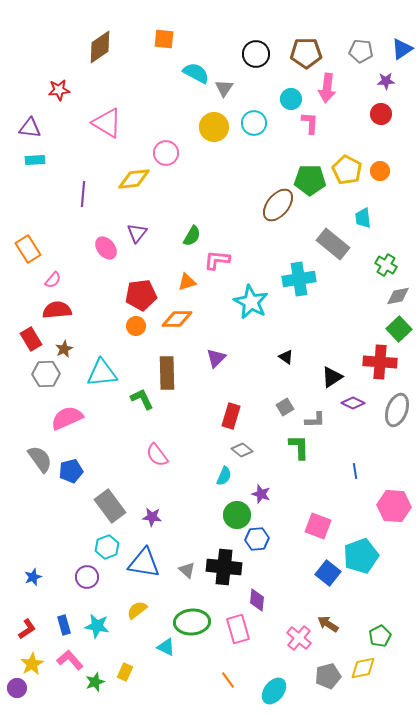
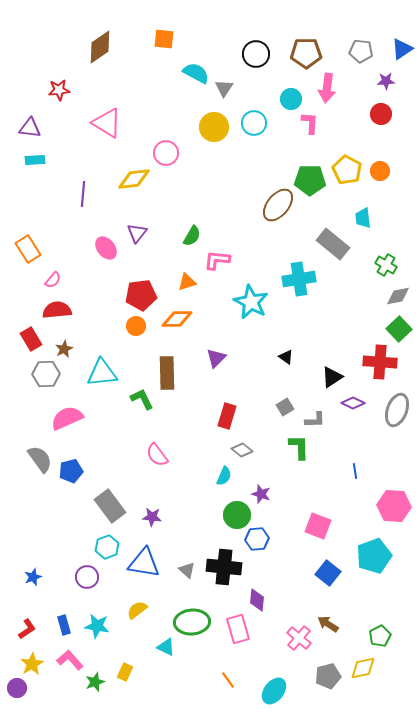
red rectangle at (231, 416): moved 4 px left
cyan pentagon at (361, 556): moved 13 px right
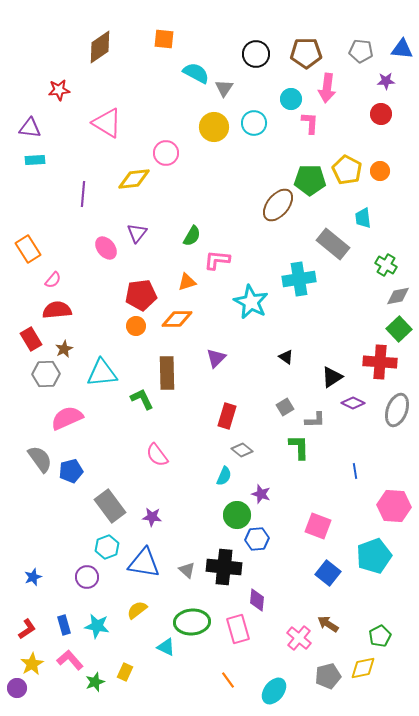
blue triangle at (402, 49): rotated 40 degrees clockwise
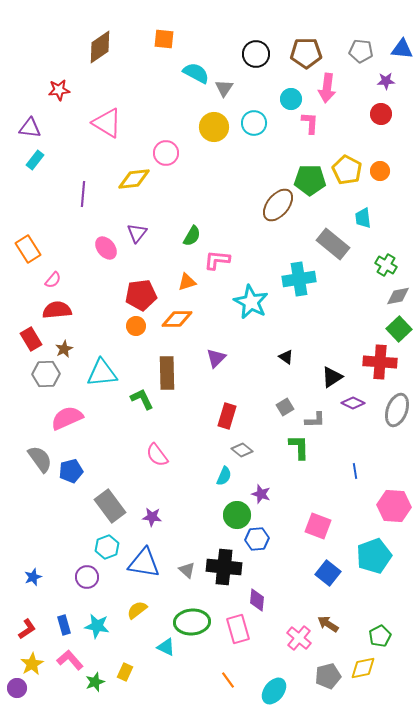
cyan rectangle at (35, 160): rotated 48 degrees counterclockwise
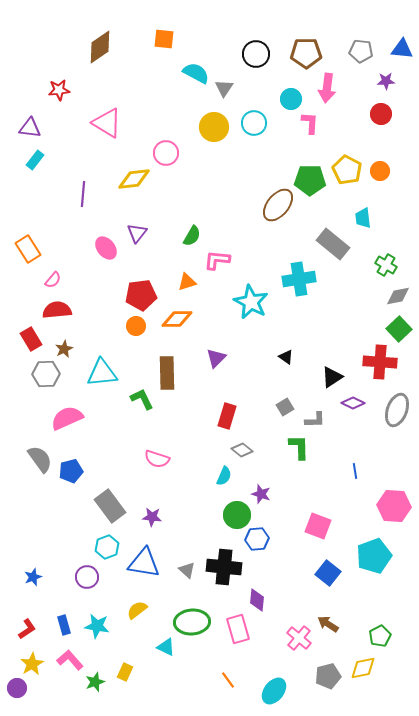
pink semicircle at (157, 455): moved 4 px down; rotated 35 degrees counterclockwise
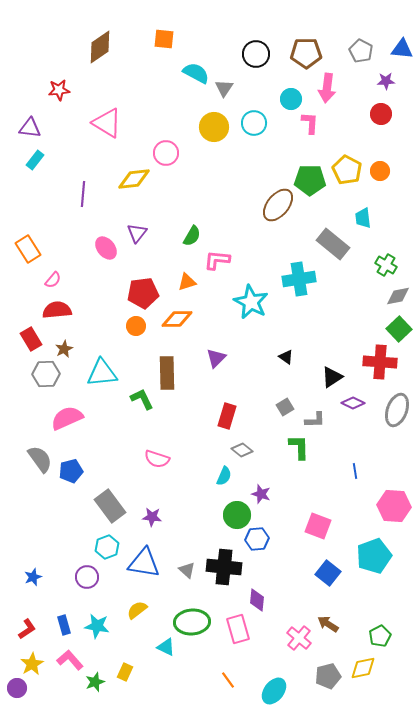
gray pentagon at (361, 51): rotated 20 degrees clockwise
red pentagon at (141, 295): moved 2 px right, 2 px up
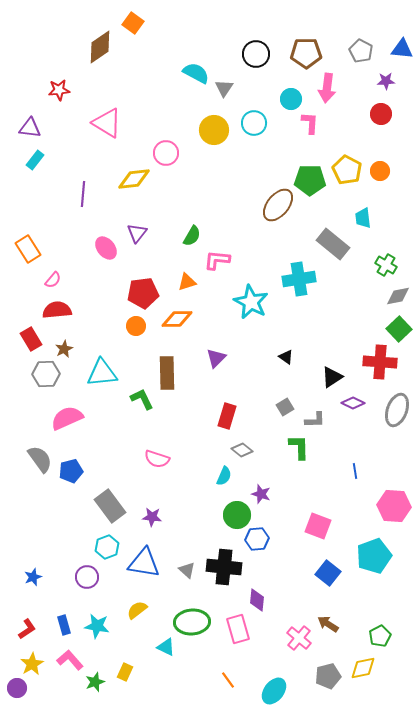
orange square at (164, 39): moved 31 px left, 16 px up; rotated 30 degrees clockwise
yellow circle at (214, 127): moved 3 px down
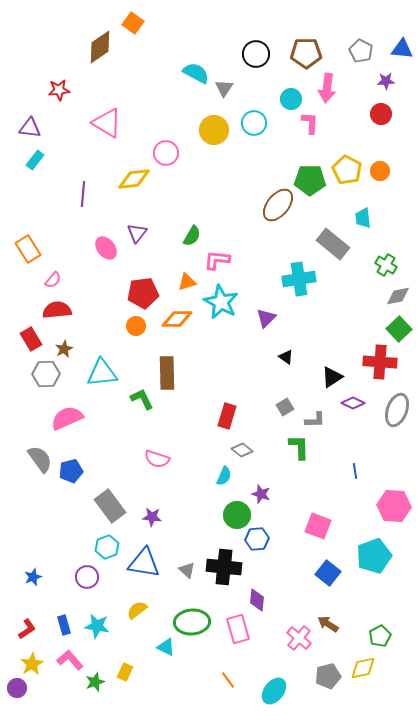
cyan star at (251, 302): moved 30 px left
purple triangle at (216, 358): moved 50 px right, 40 px up
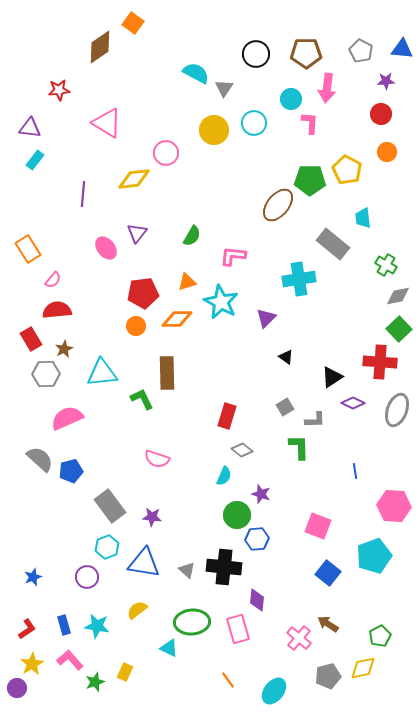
orange circle at (380, 171): moved 7 px right, 19 px up
pink L-shape at (217, 260): moved 16 px right, 4 px up
gray semicircle at (40, 459): rotated 12 degrees counterclockwise
cyan triangle at (166, 647): moved 3 px right, 1 px down
